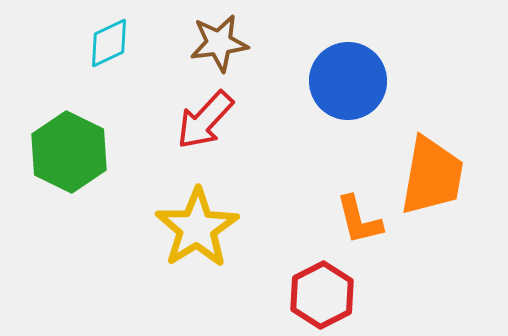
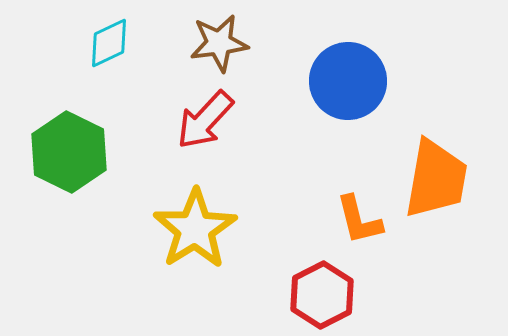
orange trapezoid: moved 4 px right, 3 px down
yellow star: moved 2 px left, 1 px down
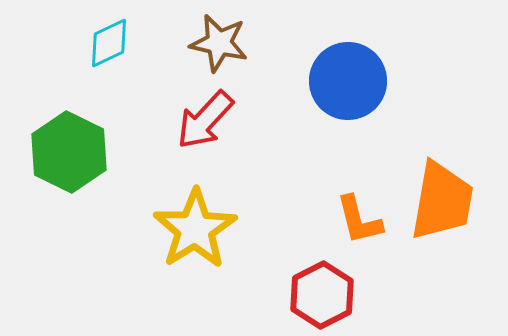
brown star: rotated 20 degrees clockwise
orange trapezoid: moved 6 px right, 22 px down
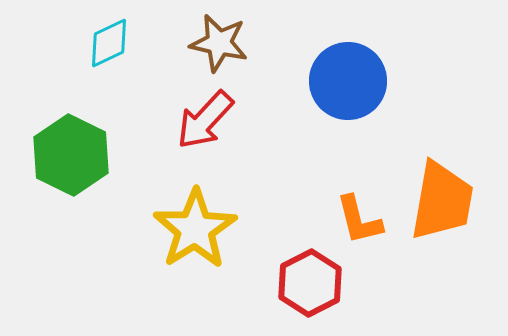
green hexagon: moved 2 px right, 3 px down
red hexagon: moved 12 px left, 12 px up
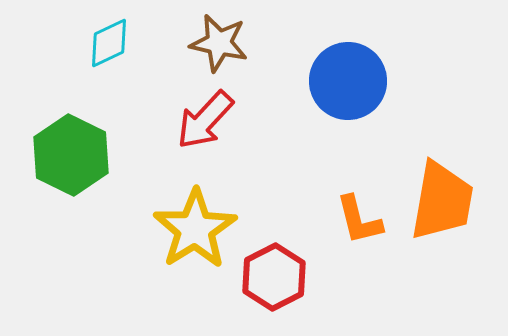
red hexagon: moved 36 px left, 6 px up
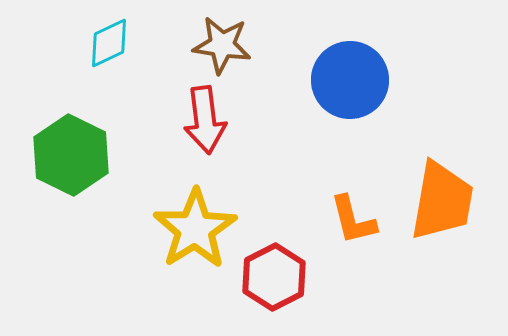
brown star: moved 3 px right, 2 px down; rotated 4 degrees counterclockwise
blue circle: moved 2 px right, 1 px up
red arrow: rotated 50 degrees counterclockwise
orange L-shape: moved 6 px left
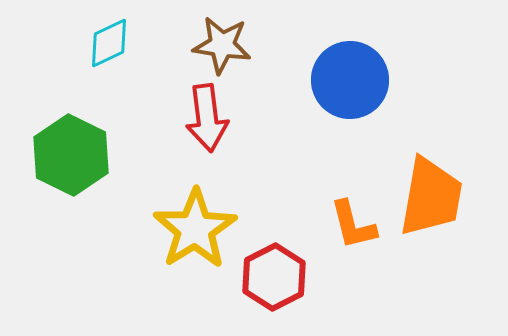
red arrow: moved 2 px right, 2 px up
orange trapezoid: moved 11 px left, 4 px up
orange L-shape: moved 5 px down
